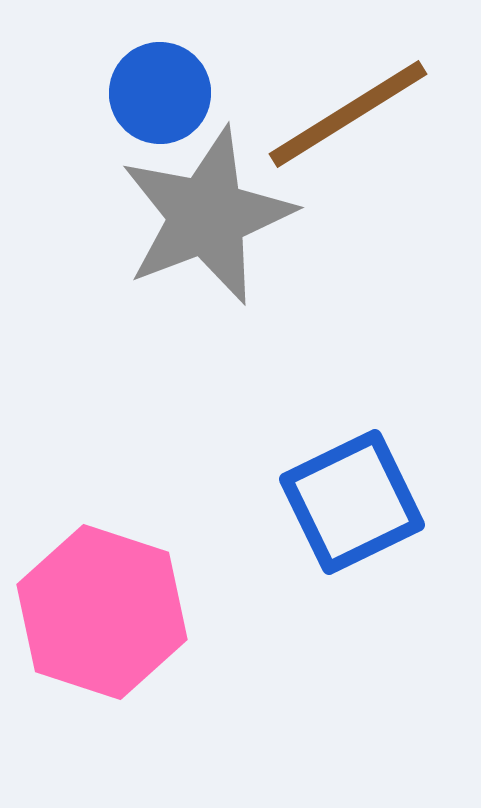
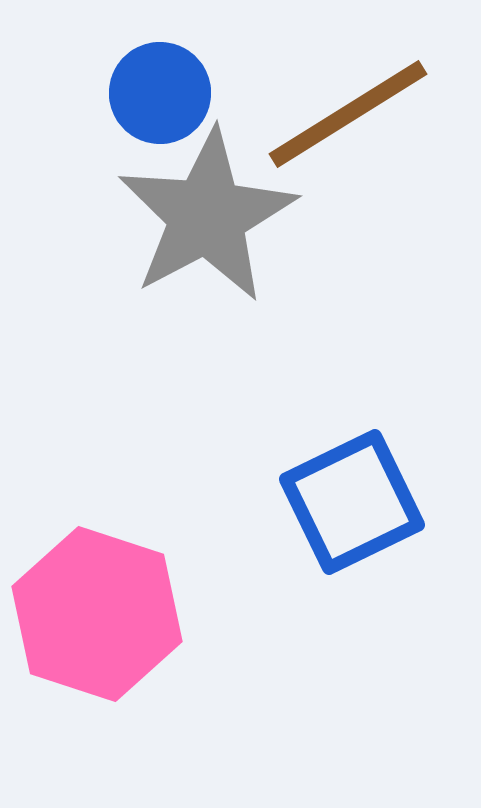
gray star: rotated 7 degrees counterclockwise
pink hexagon: moved 5 px left, 2 px down
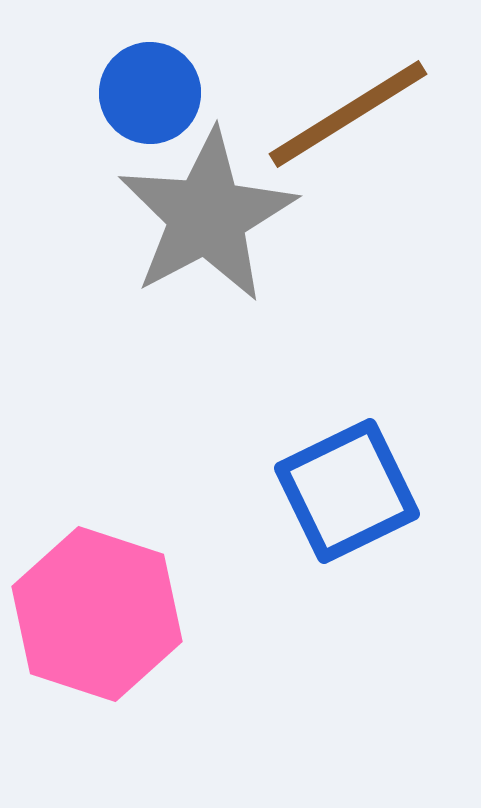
blue circle: moved 10 px left
blue square: moved 5 px left, 11 px up
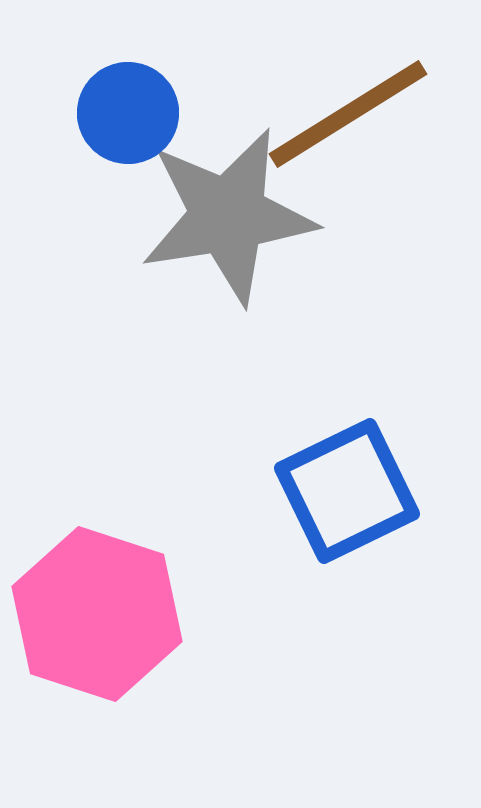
blue circle: moved 22 px left, 20 px down
gray star: moved 21 px right; rotated 19 degrees clockwise
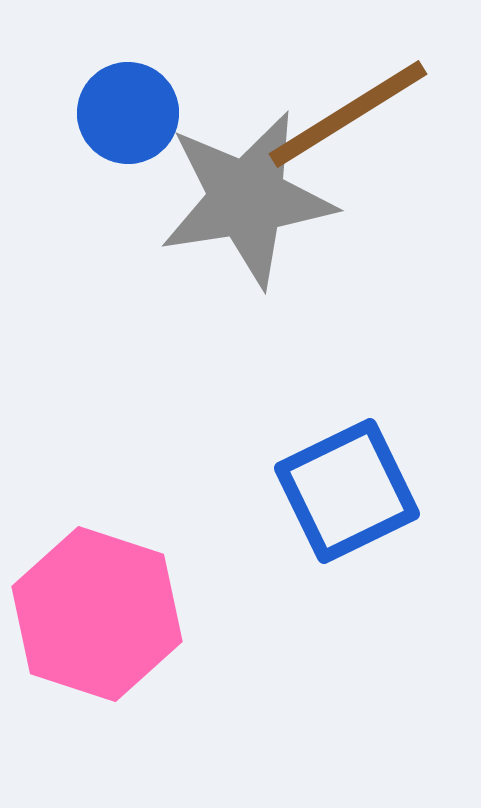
gray star: moved 19 px right, 17 px up
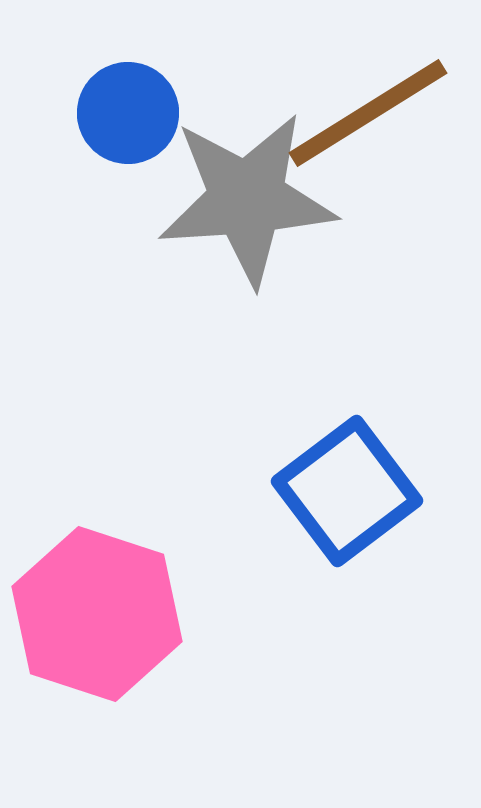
brown line: moved 20 px right, 1 px up
gray star: rotated 5 degrees clockwise
blue square: rotated 11 degrees counterclockwise
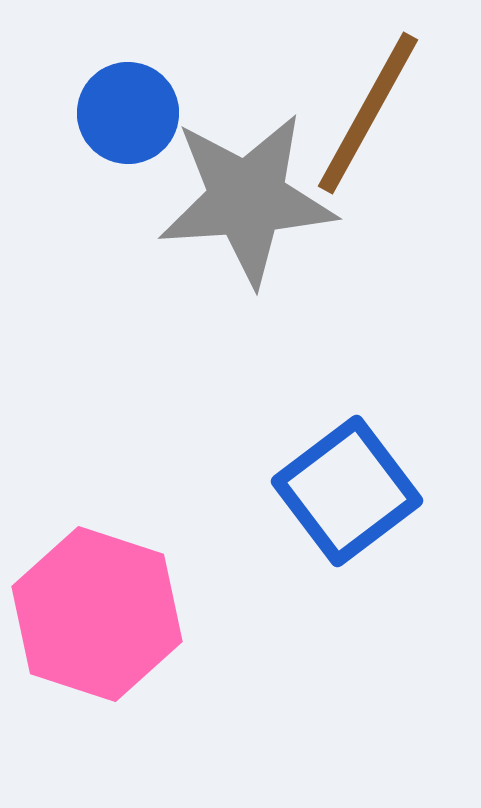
brown line: rotated 29 degrees counterclockwise
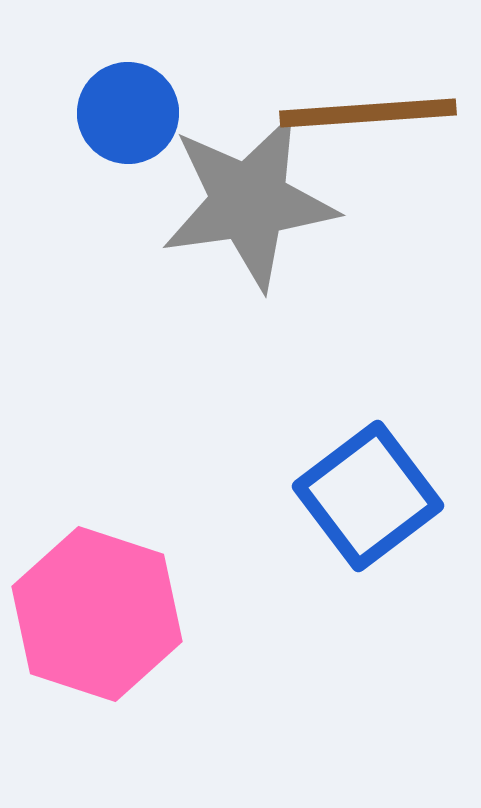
brown line: rotated 57 degrees clockwise
gray star: moved 2 px right, 3 px down; rotated 4 degrees counterclockwise
blue square: moved 21 px right, 5 px down
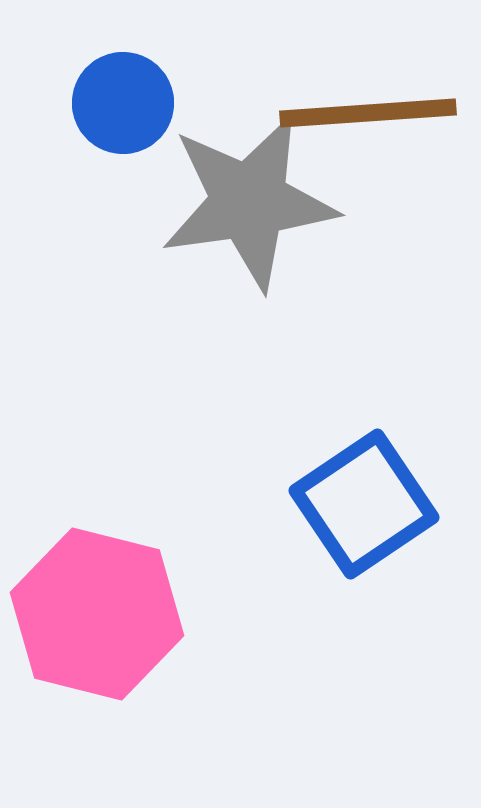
blue circle: moved 5 px left, 10 px up
blue square: moved 4 px left, 8 px down; rotated 3 degrees clockwise
pink hexagon: rotated 4 degrees counterclockwise
